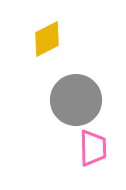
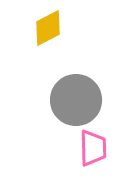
yellow diamond: moved 1 px right, 11 px up
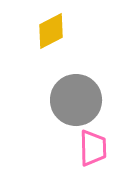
yellow diamond: moved 3 px right, 3 px down
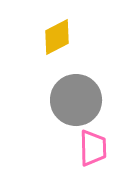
yellow diamond: moved 6 px right, 6 px down
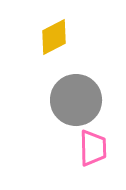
yellow diamond: moved 3 px left
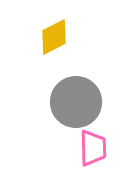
gray circle: moved 2 px down
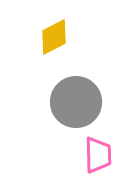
pink trapezoid: moved 5 px right, 7 px down
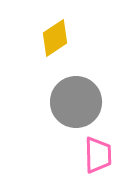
yellow diamond: moved 1 px right, 1 px down; rotated 6 degrees counterclockwise
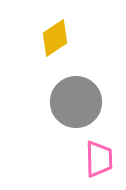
pink trapezoid: moved 1 px right, 4 px down
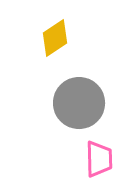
gray circle: moved 3 px right, 1 px down
